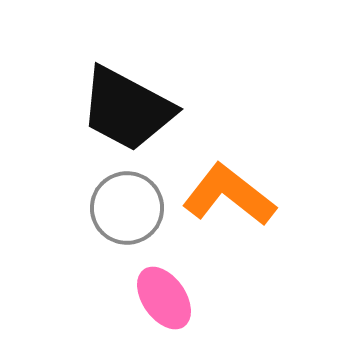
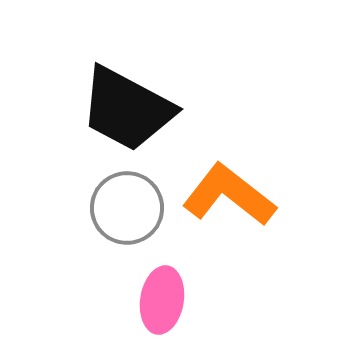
pink ellipse: moved 2 px left, 2 px down; rotated 44 degrees clockwise
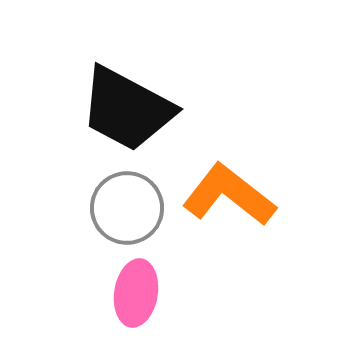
pink ellipse: moved 26 px left, 7 px up
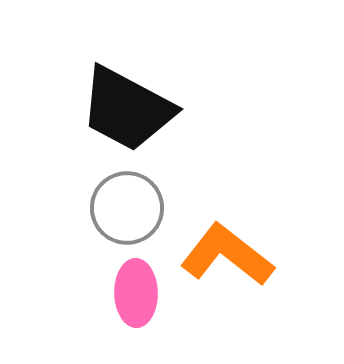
orange L-shape: moved 2 px left, 60 px down
pink ellipse: rotated 10 degrees counterclockwise
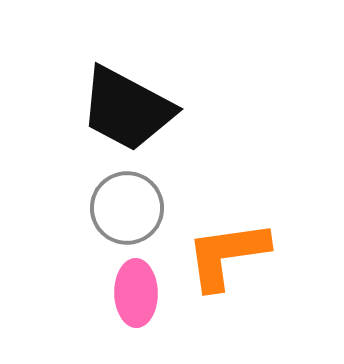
orange L-shape: rotated 46 degrees counterclockwise
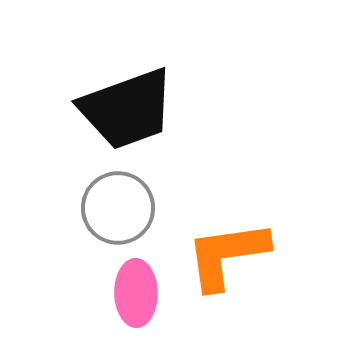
black trapezoid: rotated 48 degrees counterclockwise
gray circle: moved 9 px left
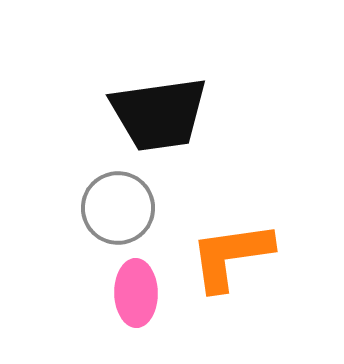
black trapezoid: moved 32 px right, 5 px down; rotated 12 degrees clockwise
orange L-shape: moved 4 px right, 1 px down
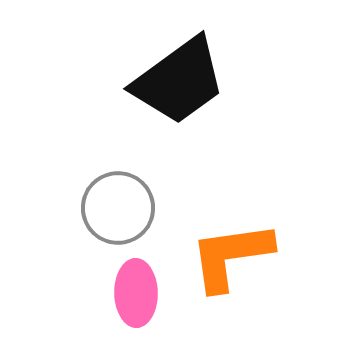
black trapezoid: moved 20 px right, 33 px up; rotated 28 degrees counterclockwise
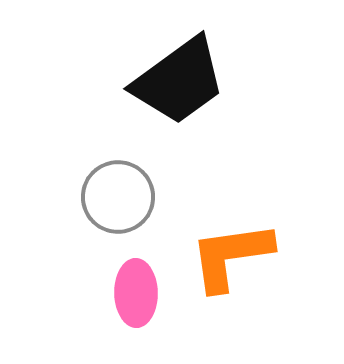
gray circle: moved 11 px up
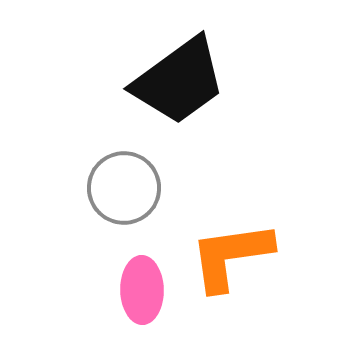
gray circle: moved 6 px right, 9 px up
pink ellipse: moved 6 px right, 3 px up
